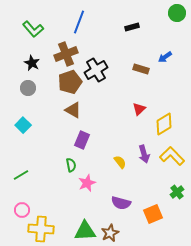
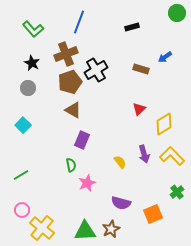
yellow cross: moved 1 px right, 1 px up; rotated 35 degrees clockwise
brown star: moved 1 px right, 4 px up
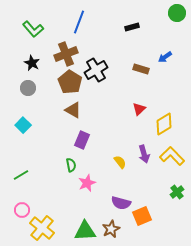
brown pentagon: rotated 20 degrees counterclockwise
orange square: moved 11 px left, 2 px down
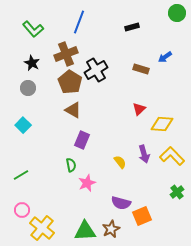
yellow diamond: moved 2 px left; rotated 35 degrees clockwise
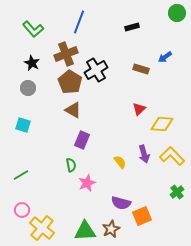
cyan square: rotated 28 degrees counterclockwise
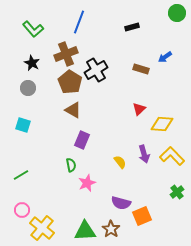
brown star: rotated 12 degrees counterclockwise
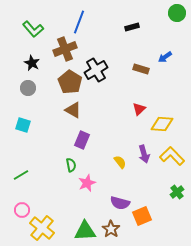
brown cross: moved 1 px left, 5 px up
purple semicircle: moved 1 px left
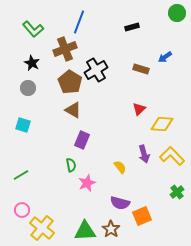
yellow semicircle: moved 5 px down
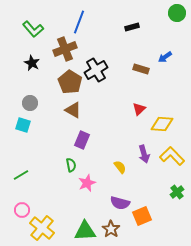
gray circle: moved 2 px right, 15 px down
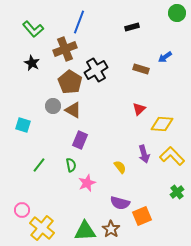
gray circle: moved 23 px right, 3 px down
purple rectangle: moved 2 px left
green line: moved 18 px right, 10 px up; rotated 21 degrees counterclockwise
